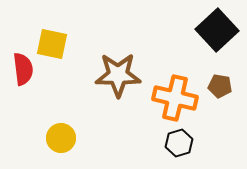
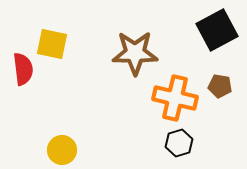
black square: rotated 15 degrees clockwise
brown star: moved 17 px right, 22 px up
yellow circle: moved 1 px right, 12 px down
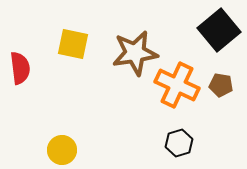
black square: moved 2 px right; rotated 12 degrees counterclockwise
yellow square: moved 21 px right
brown star: rotated 9 degrees counterclockwise
red semicircle: moved 3 px left, 1 px up
brown pentagon: moved 1 px right, 1 px up
orange cross: moved 2 px right, 13 px up; rotated 12 degrees clockwise
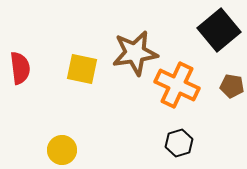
yellow square: moved 9 px right, 25 px down
brown pentagon: moved 11 px right, 1 px down
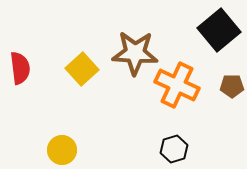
brown star: rotated 12 degrees clockwise
yellow square: rotated 36 degrees clockwise
brown pentagon: rotated 10 degrees counterclockwise
black hexagon: moved 5 px left, 6 px down
